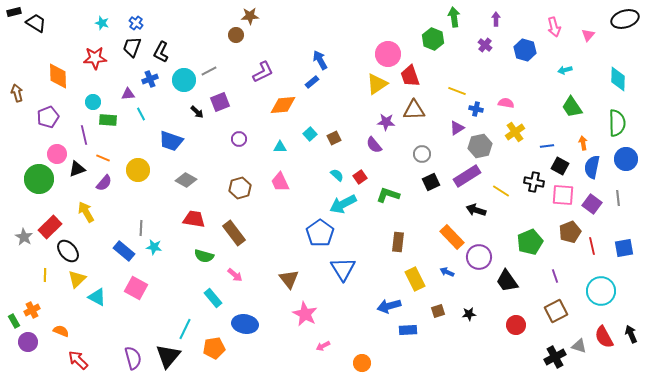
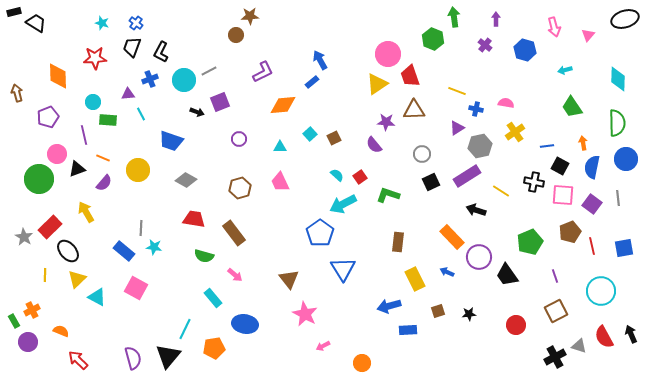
black arrow at (197, 112): rotated 24 degrees counterclockwise
black trapezoid at (507, 281): moved 6 px up
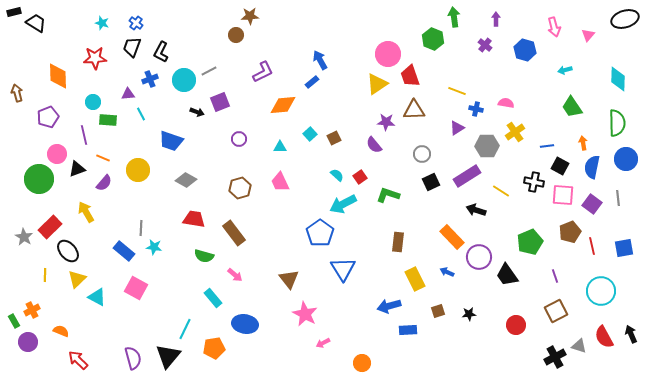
gray hexagon at (480, 146): moved 7 px right; rotated 10 degrees clockwise
pink arrow at (323, 346): moved 3 px up
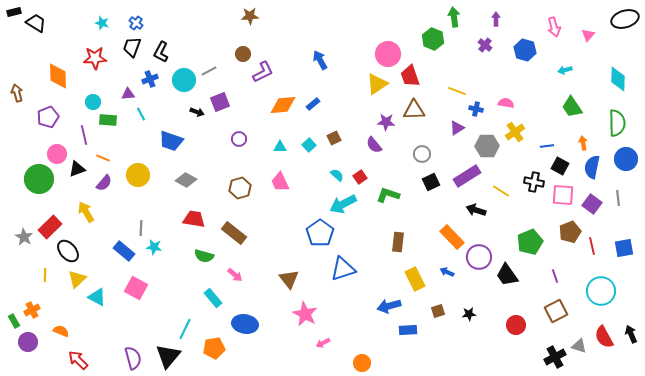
brown circle at (236, 35): moved 7 px right, 19 px down
blue rectangle at (312, 82): moved 1 px right, 22 px down
cyan square at (310, 134): moved 1 px left, 11 px down
yellow circle at (138, 170): moved 5 px down
brown rectangle at (234, 233): rotated 15 degrees counterclockwise
blue triangle at (343, 269): rotated 44 degrees clockwise
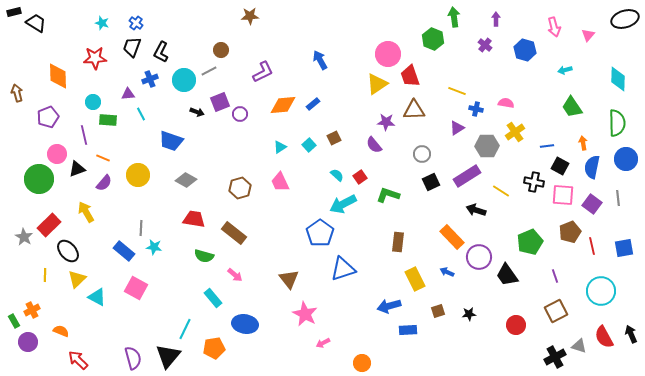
brown circle at (243, 54): moved 22 px left, 4 px up
purple circle at (239, 139): moved 1 px right, 25 px up
cyan triangle at (280, 147): rotated 32 degrees counterclockwise
red rectangle at (50, 227): moved 1 px left, 2 px up
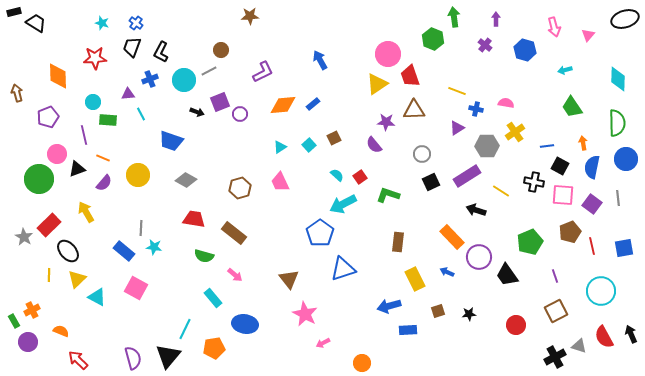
yellow line at (45, 275): moved 4 px right
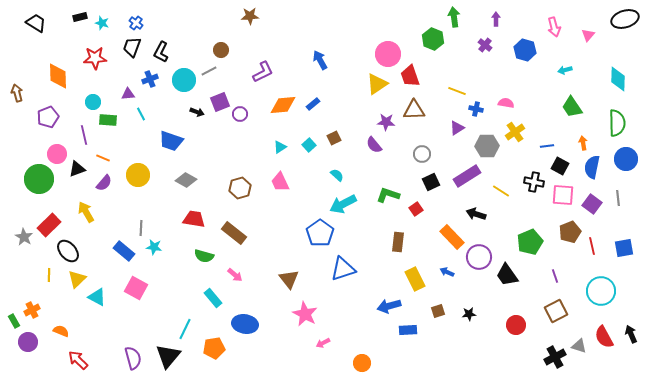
black rectangle at (14, 12): moved 66 px right, 5 px down
red square at (360, 177): moved 56 px right, 32 px down
black arrow at (476, 210): moved 4 px down
